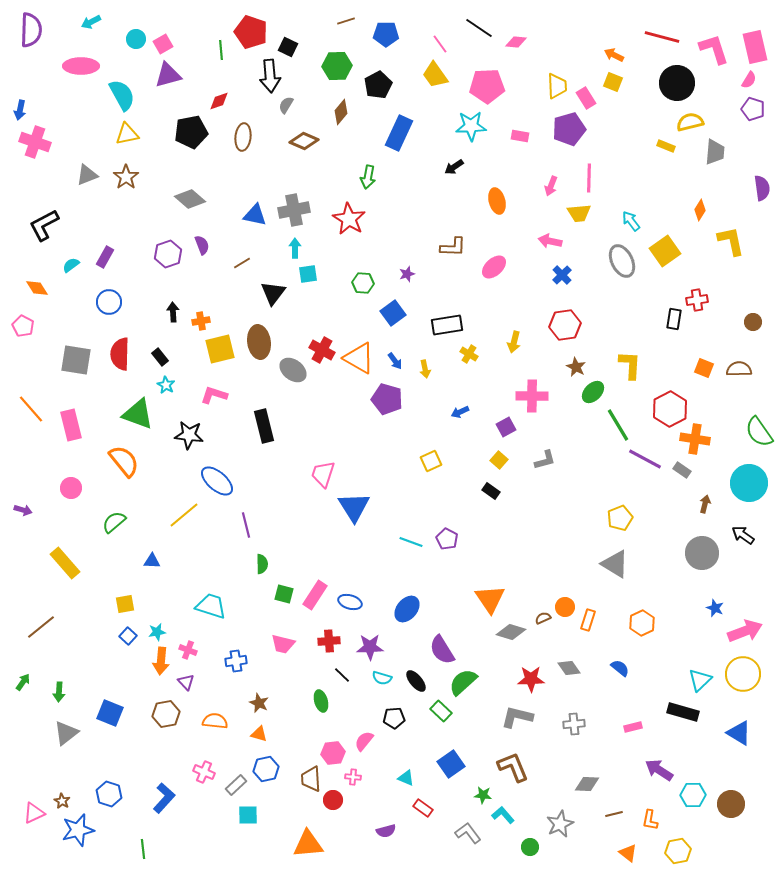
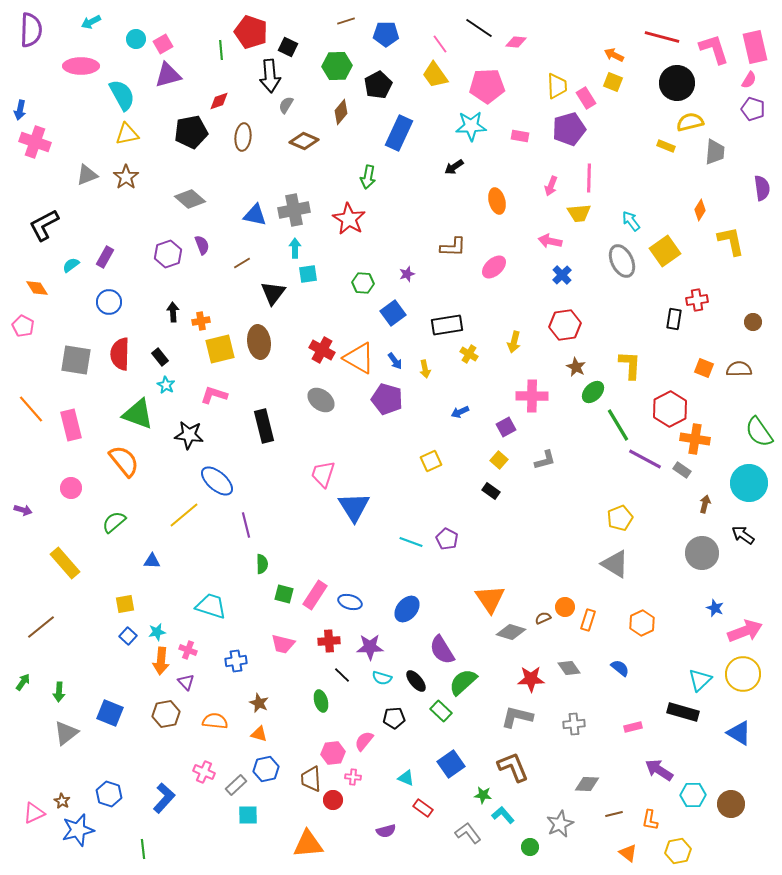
gray ellipse at (293, 370): moved 28 px right, 30 px down
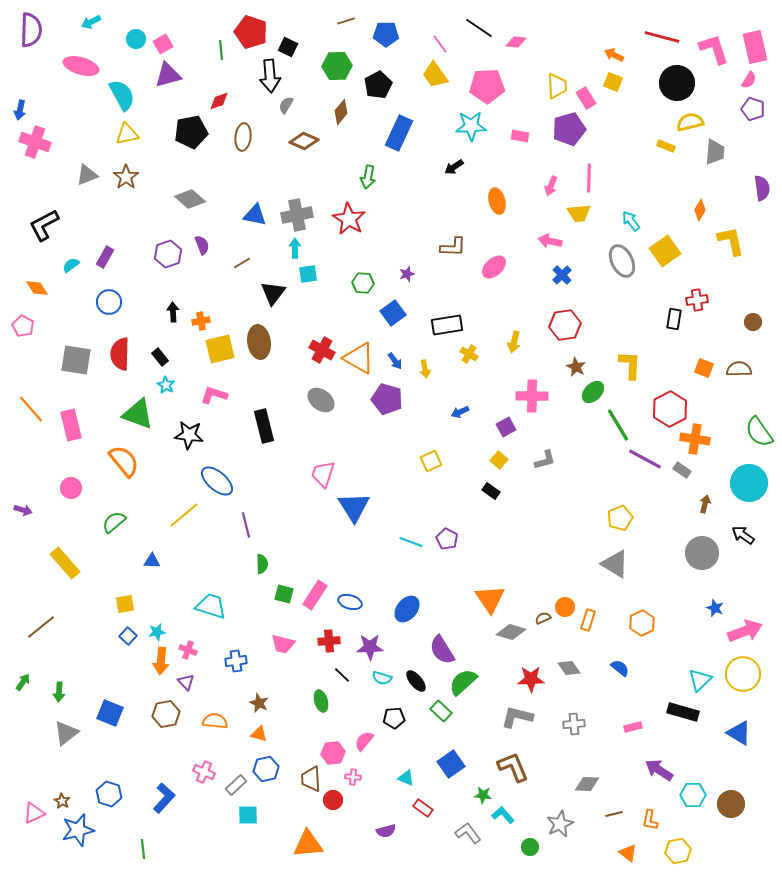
pink ellipse at (81, 66): rotated 16 degrees clockwise
gray cross at (294, 210): moved 3 px right, 5 px down
